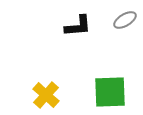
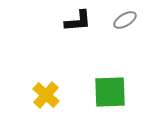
black L-shape: moved 5 px up
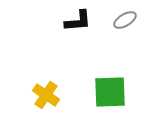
yellow cross: rotated 8 degrees counterclockwise
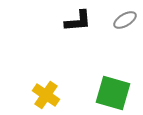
green square: moved 3 px right, 1 px down; rotated 18 degrees clockwise
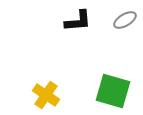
green square: moved 2 px up
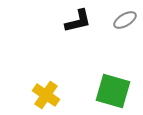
black L-shape: rotated 8 degrees counterclockwise
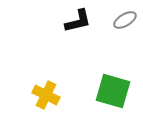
yellow cross: rotated 8 degrees counterclockwise
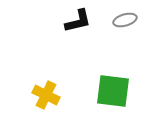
gray ellipse: rotated 15 degrees clockwise
green square: rotated 9 degrees counterclockwise
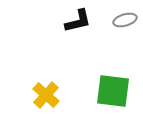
yellow cross: rotated 16 degrees clockwise
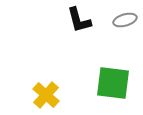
black L-shape: moved 1 px right, 1 px up; rotated 88 degrees clockwise
green square: moved 8 px up
